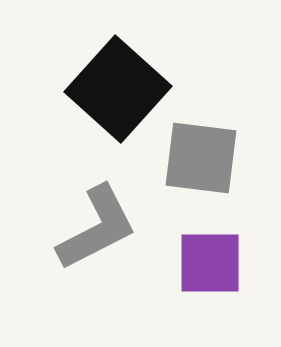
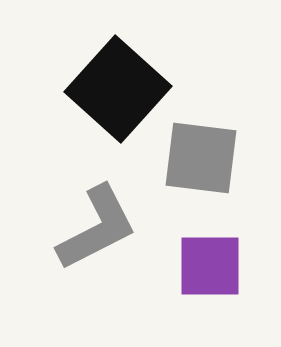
purple square: moved 3 px down
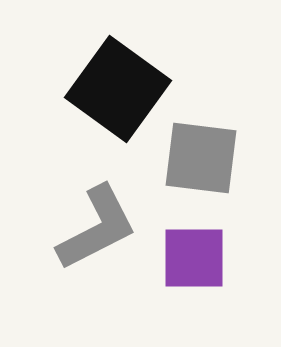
black square: rotated 6 degrees counterclockwise
purple square: moved 16 px left, 8 px up
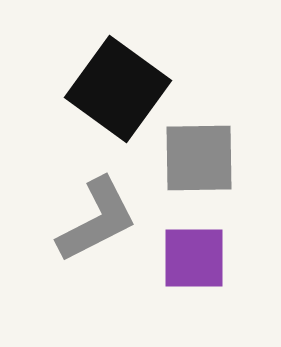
gray square: moved 2 px left; rotated 8 degrees counterclockwise
gray L-shape: moved 8 px up
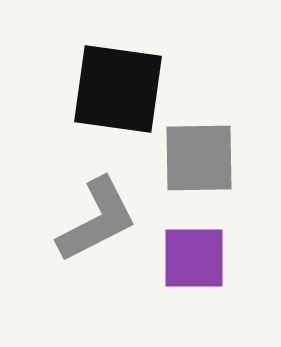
black square: rotated 28 degrees counterclockwise
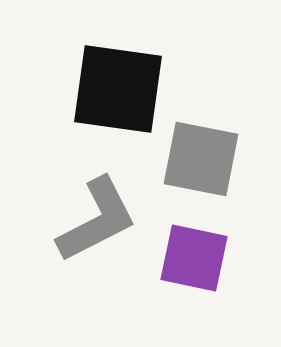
gray square: moved 2 px right, 1 px down; rotated 12 degrees clockwise
purple square: rotated 12 degrees clockwise
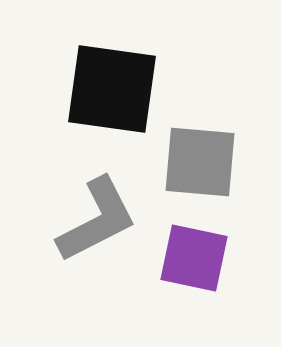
black square: moved 6 px left
gray square: moved 1 px left, 3 px down; rotated 6 degrees counterclockwise
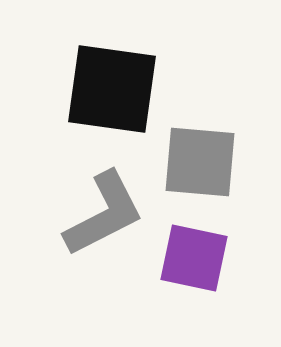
gray L-shape: moved 7 px right, 6 px up
